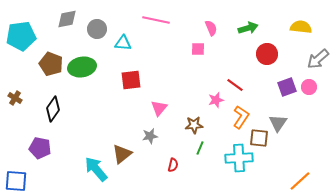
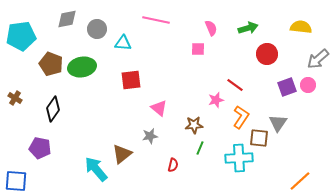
pink circle: moved 1 px left, 2 px up
pink triangle: rotated 30 degrees counterclockwise
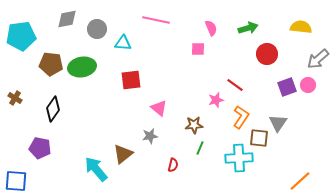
brown pentagon: rotated 15 degrees counterclockwise
brown triangle: moved 1 px right
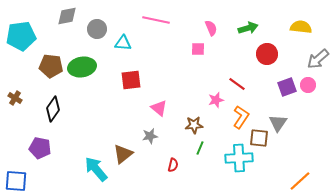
gray diamond: moved 3 px up
brown pentagon: moved 2 px down
red line: moved 2 px right, 1 px up
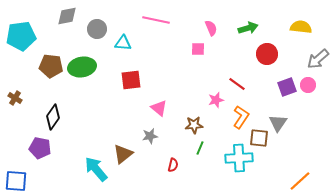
black diamond: moved 8 px down
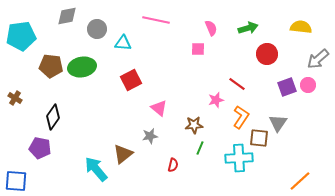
red square: rotated 20 degrees counterclockwise
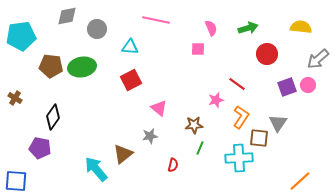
cyan triangle: moved 7 px right, 4 px down
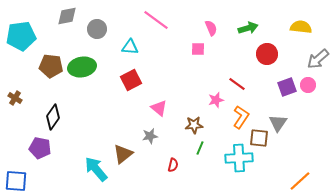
pink line: rotated 24 degrees clockwise
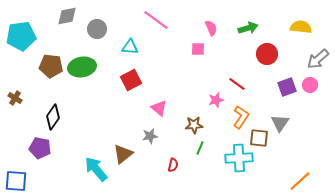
pink circle: moved 2 px right
gray triangle: moved 2 px right
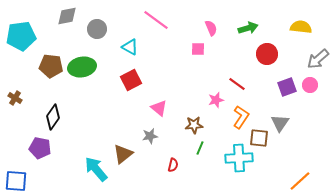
cyan triangle: rotated 24 degrees clockwise
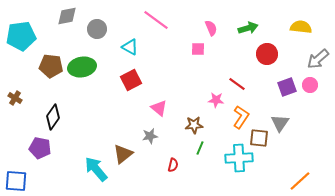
pink star: rotated 21 degrees clockwise
